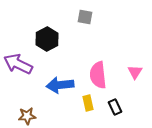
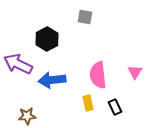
blue arrow: moved 8 px left, 5 px up
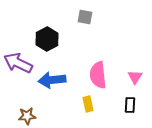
purple arrow: moved 1 px up
pink triangle: moved 5 px down
yellow rectangle: moved 1 px down
black rectangle: moved 15 px right, 2 px up; rotated 28 degrees clockwise
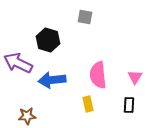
black hexagon: moved 1 px right, 1 px down; rotated 15 degrees counterclockwise
black rectangle: moved 1 px left
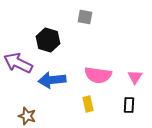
pink semicircle: rotated 76 degrees counterclockwise
brown star: rotated 24 degrees clockwise
